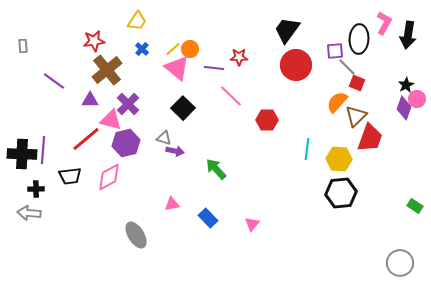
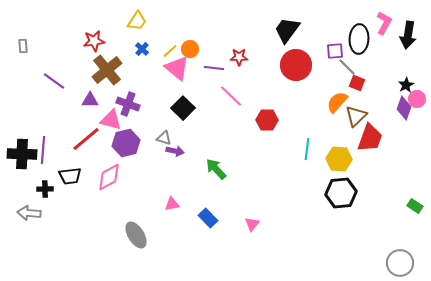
yellow line at (173, 49): moved 3 px left, 2 px down
purple cross at (128, 104): rotated 25 degrees counterclockwise
black cross at (36, 189): moved 9 px right
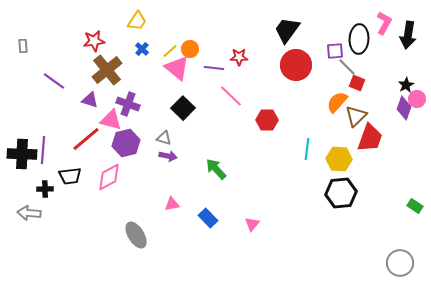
purple triangle at (90, 100): rotated 18 degrees clockwise
purple arrow at (175, 151): moved 7 px left, 5 px down
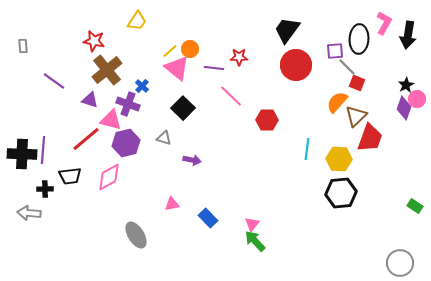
red star at (94, 41): rotated 20 degrees clockwise
blue cross at (142, 49): moved 37 px down
purple arrow at (168, 156): moved 24 px right, 4 px down
green arrow at (216, 169): moved 39 px right, 72 px down
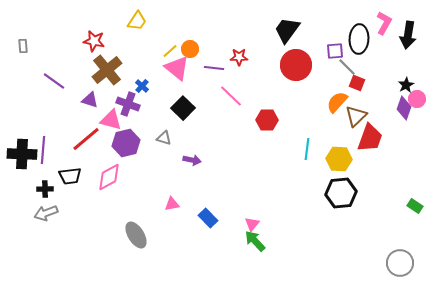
gray arrow at (29, 213): moved 17 px right; rotated 25 degrees counterclockwise
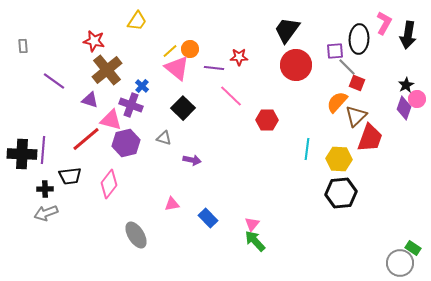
purple cross at (128, 104): moved 3 px right, 1 px down
pink diamond at (109, 177): moved 7 px down; rotated 24 degrees counterclockwise
green rectangle at (415, 206): moved 2 px left, 42 px down
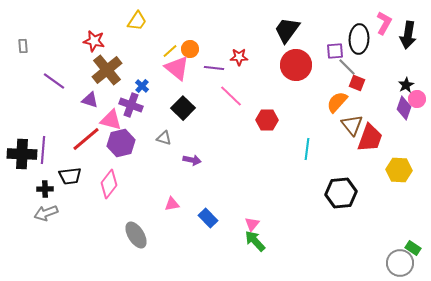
brown triangle at (356, 116): moved 4 px left, 9 px down; rotated 25 degrees counterclockwise
purple hexagon at (126, 143): moved 5 px left
yellow hexagon at (339, 159): moved 60 px right, 11 px down
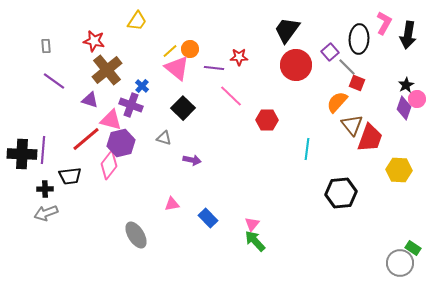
gray rectangle at (23, 46): moved 23 px right
purple square at (335, 51): moved 5 px left, 1 px down; rotated 36 degrees counterclockwise
pink diamond at (109, 184): moved 19 px up
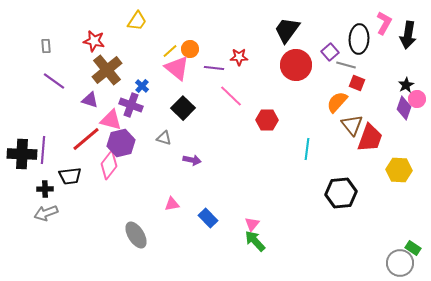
gray line at (347, 67): moved 1 px left, 2 px up; rotated 30 degrees counterclockwise
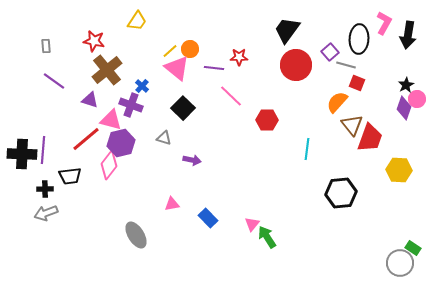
green arrow at (255, 241): moved 12 px right, 4 px up; rotated 10 degrees clockwise
